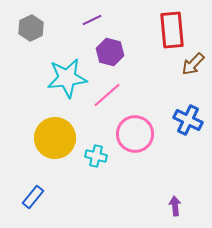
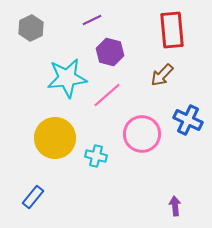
brown arrow: moved 31 px left, 11 px down
pink circle: moved 7 px right
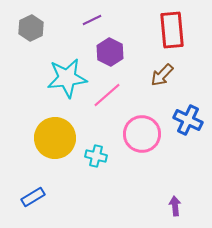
purple hexagon: rotated 12 degrees clockwise
blue rectangle: rotated 20 degrees clockwise
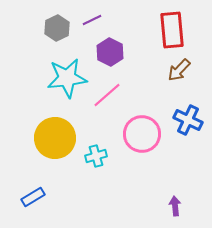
gray hexagon: moved 26 px right
brown arrow: moved 17 px right, 5 px up
cyan cross: rotated 30 degrees counterclockwise
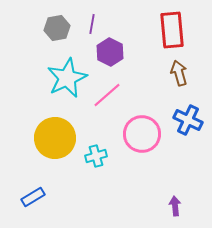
purple line: moved 4 px down; rotated 54 degrees counterclockwise
gray hexagon: rotated 15 degrees clockwise
brown arrow: moved 3 px down; rotated 120 degrees clockwise
cyan star: rotated 18 degrees counterclockwise
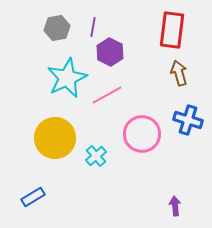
purple line: moved 1 px right, 3 px down
red rectangle: rotated 12 degrees clockwise
pink line: rotated 12 degrees clockwise
blue cross: rotated 8 degrees counterclockwise
cyan cross: rotated 25 degrees counterclockwise
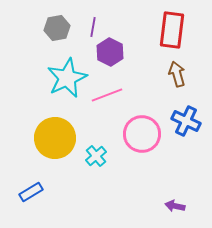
brown arrow: moved 2 px left, 1 px down
pink line: rotated 8 degrees clockwise
blue cross: moved 2 px left, 1 px down; rotated 8 degrees clockwise
blue rectangle: moved 2 px left, 5 px up
purple arrow: rotated 72 degrees counterclockwise
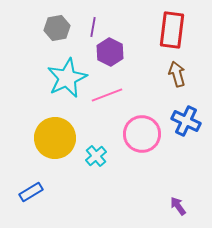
purple arrow: moved 3 px right; rotated 42 degrees clockwise
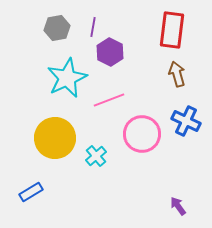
pink line: moved 2 px right, 5 px down
